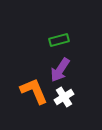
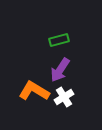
orange L-shape: rotated 36 degrees counterclockwise
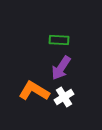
green rectangle: rotated 18 degrees clockwise
purple arrow: moved 1 px right, 2 px up
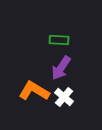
white cross: rotated 18 degrees counterclockwise
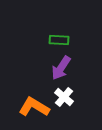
orange L-shape: moved 16 px down
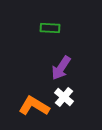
green rectangle: moved 9 px left, 12 px up
orange L-shape: moved 1 px up
